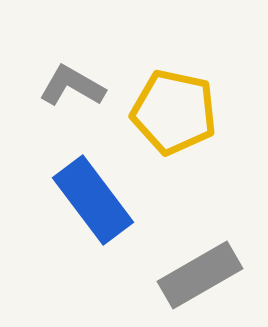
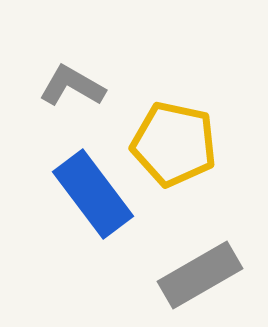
yellow pentagon: moved 32 px down
blue rectangle: moved 6 px up
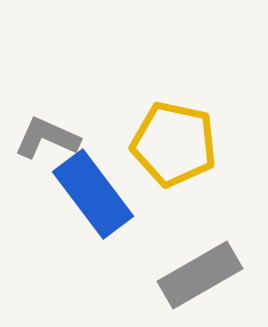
gray L-shape: moved 25 px left, 52 px down; rotated 6 degrees counterclockwise
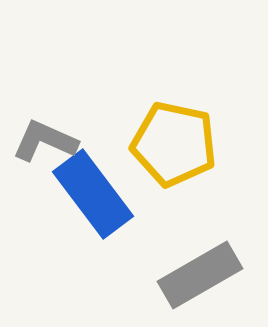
gray L-shape: moved 2 px left, 3 px down
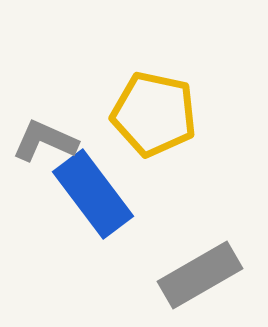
yellow pentagon: moved 20 px left, 30 px up
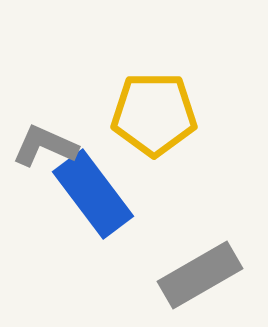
yellow pentagon: rotated 12 degrees counterclockwise
gray L-shape: moved 5 px down
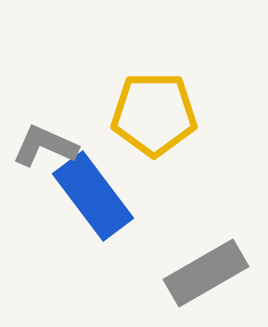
blue rectangle: moved 2 px down
gray rectangle: moved 6 px right, 2 px up
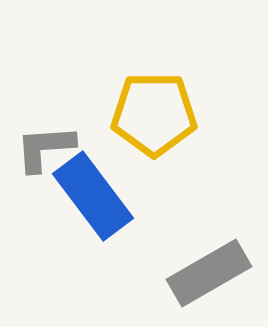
gray L-shape: moved 2 px down; rotated 28 degrees counterclockwise
gray rectangle: moved 3 px right
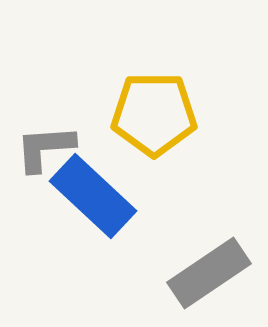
blue rectangle: rotated 10 degrees counterclockwise
gray rectangle: rotated 4 degrees counterclockwise
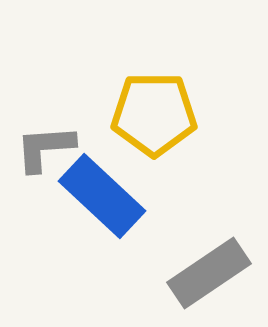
blue rectangle: moved 9 px right
